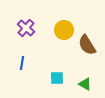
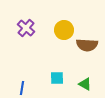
brown semicircle: rotated 55 degrees counterclockwise
blue line: moved 25 px down
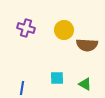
purple cross: rotated 24 degrees counterclockwise
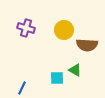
green triangle: moved 10 px left, 14 px up
blue line: rotated 16 degrees clockwise
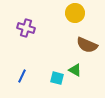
yellow circle: moved 11 px right, 17 px up
brown semicircle: rotated 20 degrees clockwise
cyan square: rotated 16 degrees clockwise
blue line: moved 12 px up
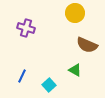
cyan square: moved 8 px left, 7 px down; rotated 32 degrees clockwise
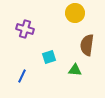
purple cross: moved 1 px left, 1 px down
brown semicircle: rotated 75 degrees clockwise
green triangle: rotated 24 degrees counterclockwise
cyan square: moved 28 px up; rotated 24 degrees clockwise
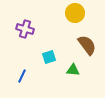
brown semicircle: rotated 135 degrees clockwise
green triangle: moved 2 px left
